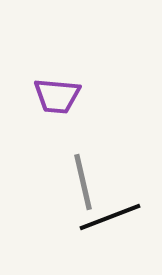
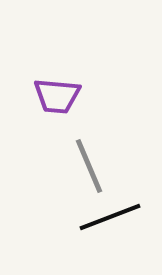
gray line: moved 6 px right, 16 px up; rotated 10 degrees counterclockwise
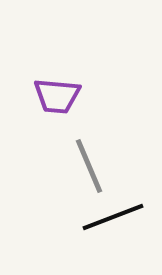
black line: moved 3 px right
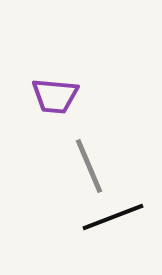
purple trapezoid: moved 2 px left
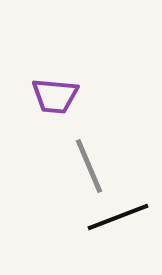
black line: moved 5 px right
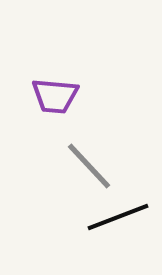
gray line: rotated 20 degrees counterclockwise
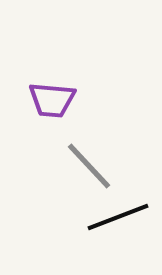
purple trapezoid: moved 3 px left, 4 px down
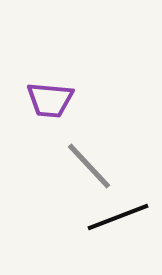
purple trapezoid: moved 2 px left
